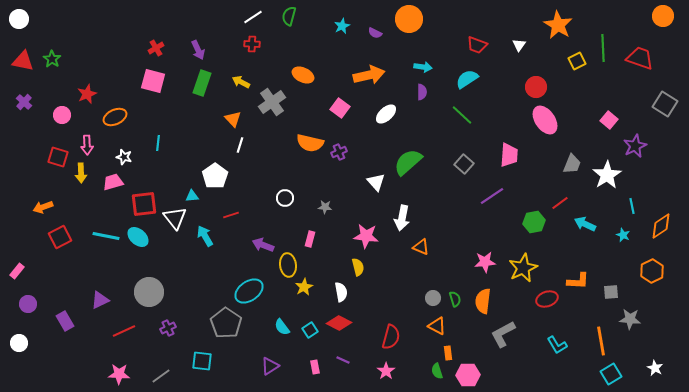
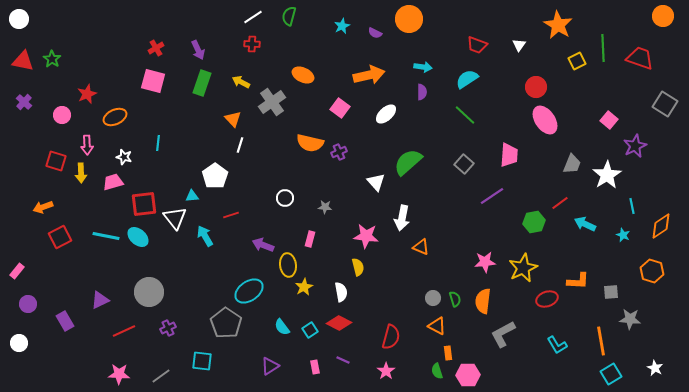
green line at (462, 115): moved 3 px right
red square at (58, 157): moved 2 px left, 4 px down
orange hexagon at (652, 271): rotated 15 degrees counterclockwise
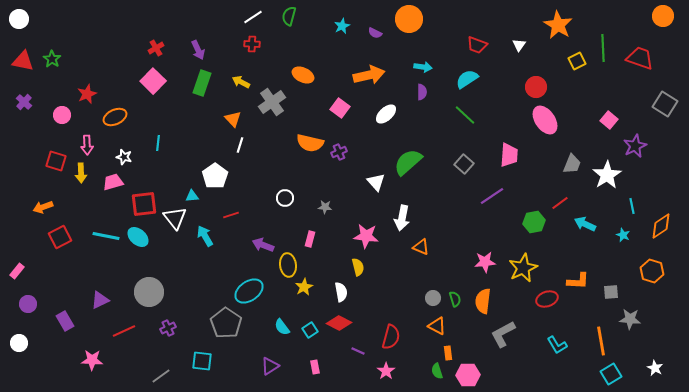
pink square at (153, 81): rotated 30 degrees clockwise
purple line at (343, 360): moved 15 px right, 9 px up
pink star at (119, 374): moved 27 px left, 14 px up
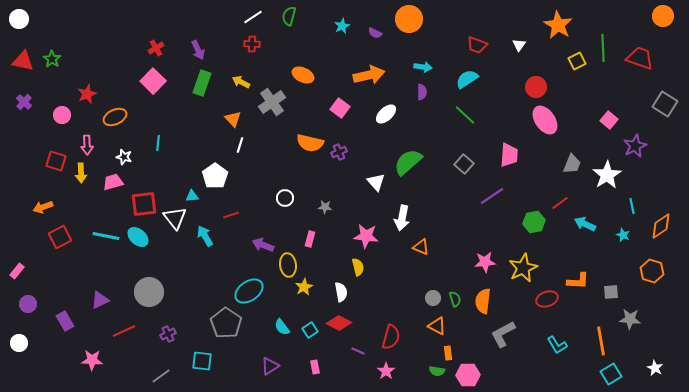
purple cross at (168, 328): moved 6 px down
green semicircle at (437, 371): rotated 63 degrees counterclockwise
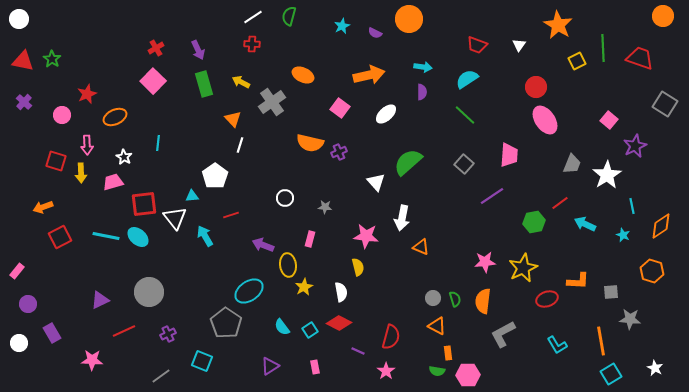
green rectangle at (202, 83): moved 2 px right, 1 px down; rotated 35 degrees counterclockwise
white star at (124, 157): rotated 14 degrees clockwise
purple rectangle at (65, 321): moved 13 px left, 12 px down
cyan square at (202, 361): rotated 15 degrees clockwise
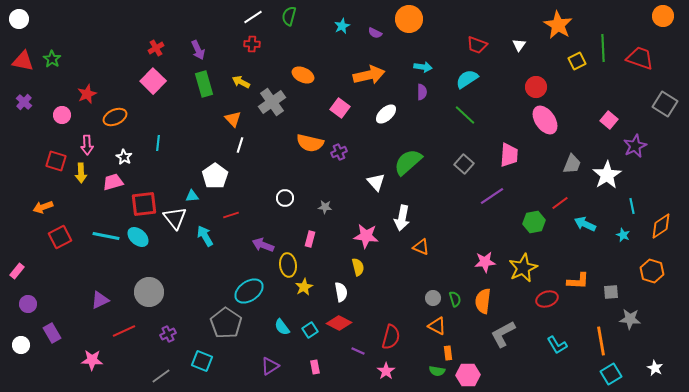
white circle at (19, 343): moved 2 px right, 2 px down
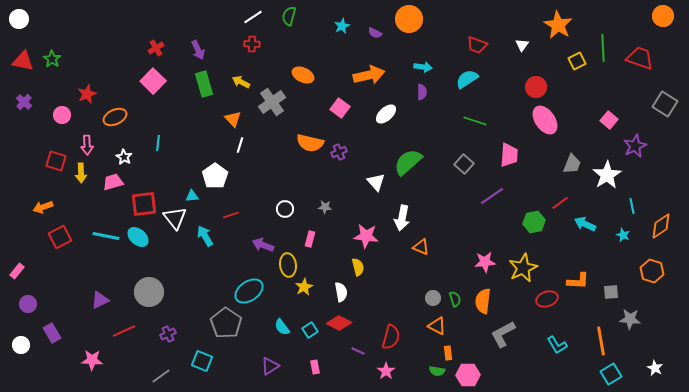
white triangle at (519, 45): moved 3 px right
green line at (465, 115): moved 10 px right, 6 px down; rotated 25 degrees counterclockwise
white circle at (285, 198): moved 11 px down
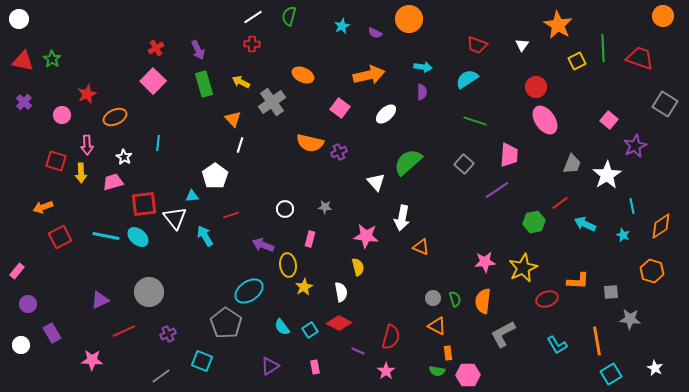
purple line at (492, 196): moved 5 px right, 6 px up
orange line at (601, 341): moved 4 px left
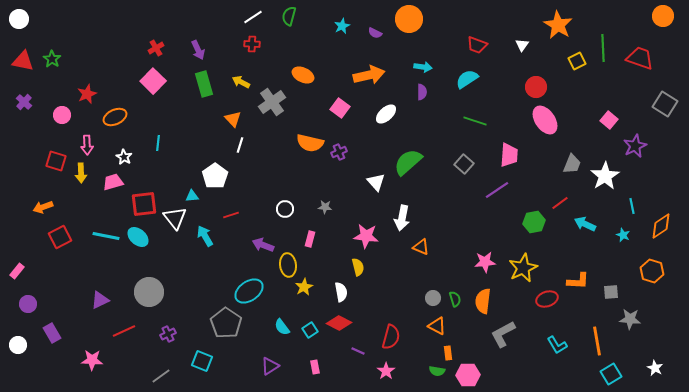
white star at (607, 175): moved 2 px left, 1 px down
white circle at (21, 345): moved 3 px left
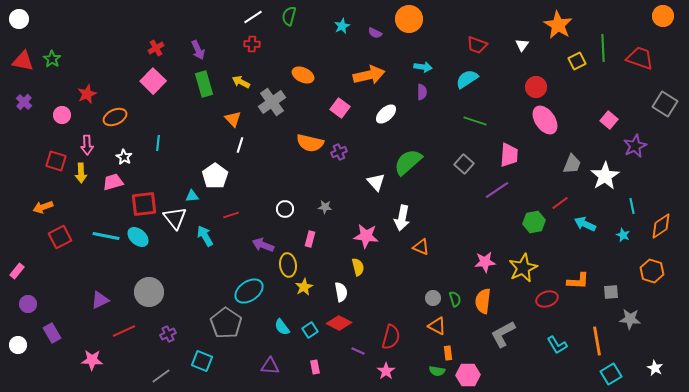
purple triangle at (270, 366): rotated 36 degrees clockwise
